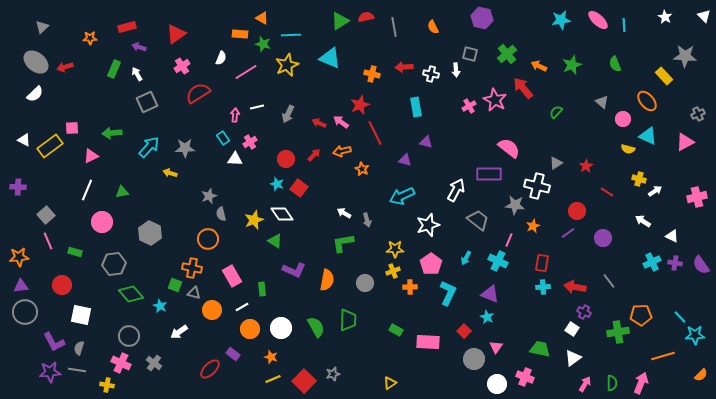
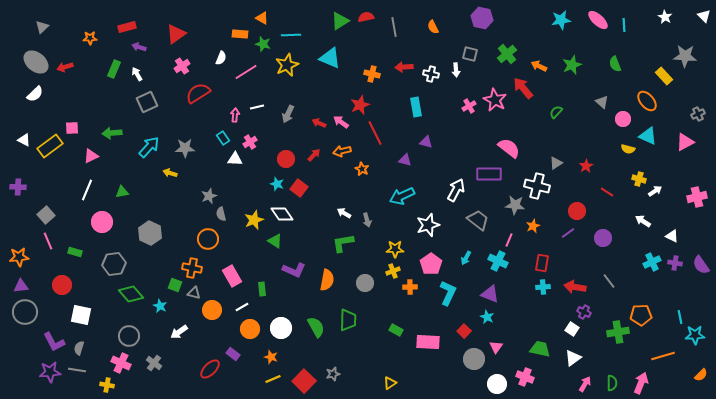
cyan line at (680, 317): rotated 32 degrees clockwise
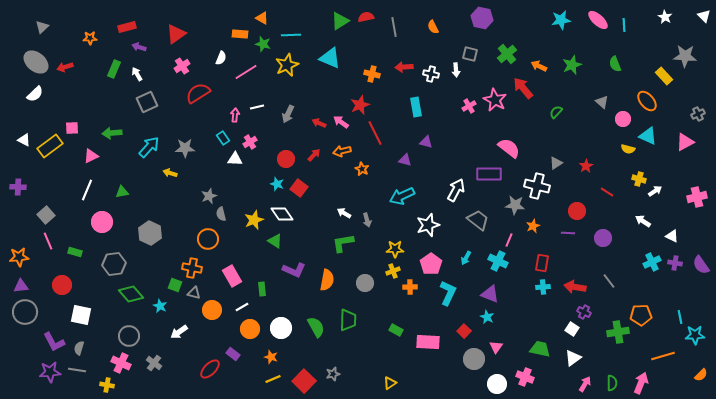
purple line at (568, 233): rotated 40 degrees clockwise
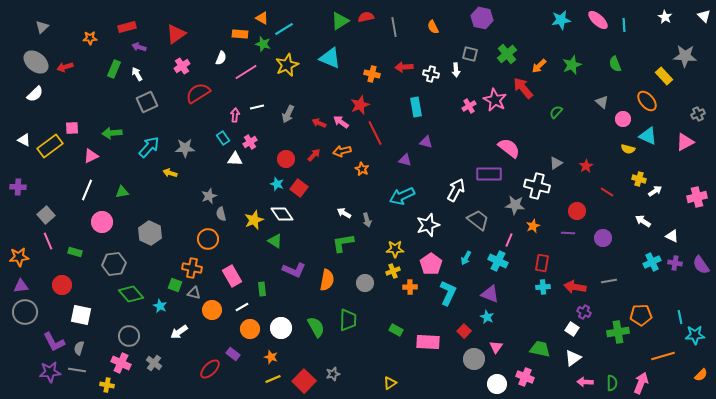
cyan line at (291, 35): moved 7 px left, 6 px up; rotated 30 degrees counterclockwise
orange arrow at (539, 66): rotated 70 degrees counterclockwise
gray line at (609, 281): rotated 63 degrees counterclockwise
pink arrow at (585, 384): moved 2 px up; rotated 119 degrees counterclockwise
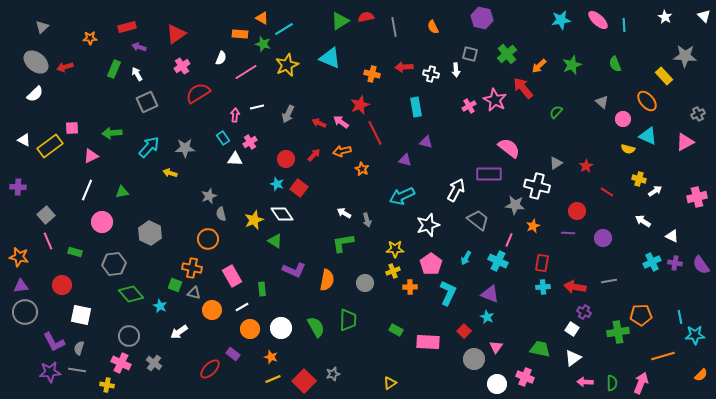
orange star at (19, 257): rotated 18 degrees clockwise
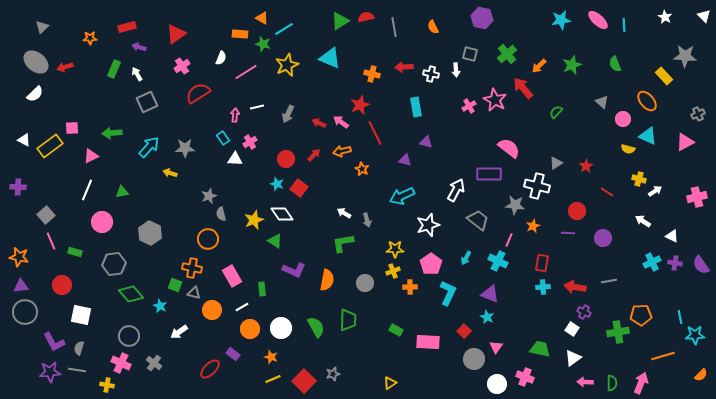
pink line at (48, 241): moved 3 px right
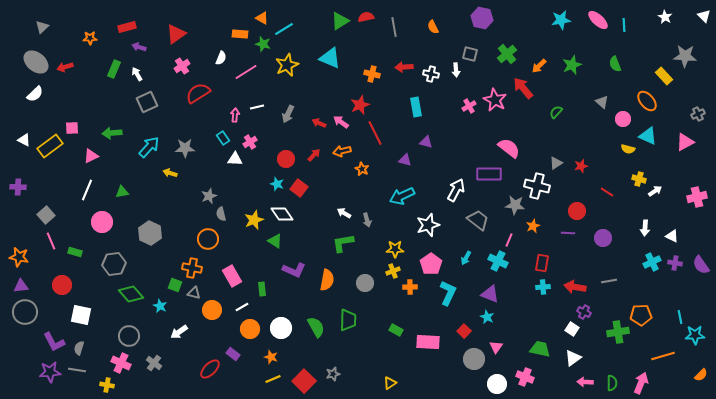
red star at (586, 166): moved 5 px left; rotated 16 degrees clockwise
white arrow at (643, 221): moved 2 px right, 7 px down; rotated 119 degrees counterclockwise
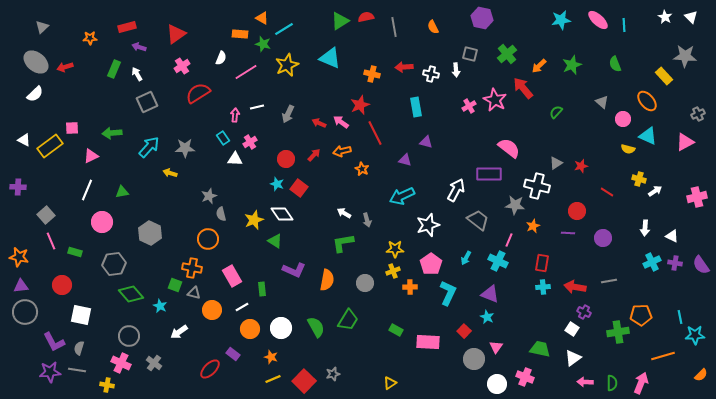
white triangle at (704, 16): moved 13 px left, 1 px down
green trapezoid at (348, 320): rotated 30 degrees clockwise
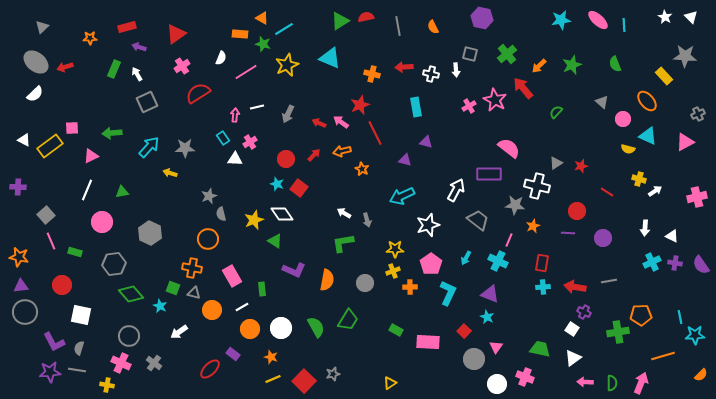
gray line at (394, 27): moved 4 px right, 1 px up
green square at (175, 285): moved 2 px left, 3 px down
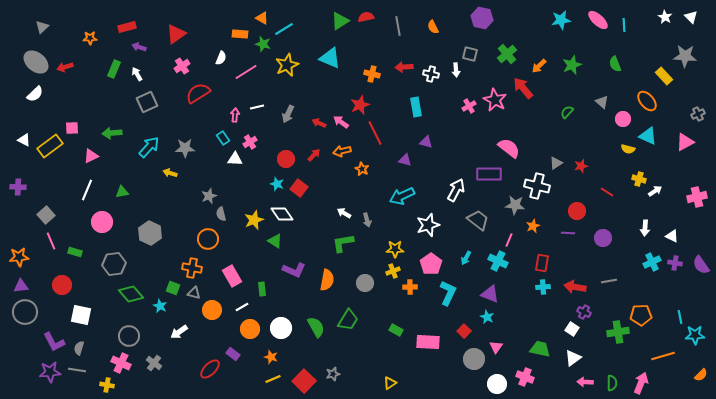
green semicircle at (556, 112): moved 11 px right
orange star at (19, 257): rotated 18 degrees counterclockwise
